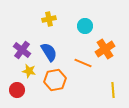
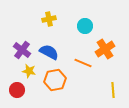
blue semicircle: rotated 30 degrees counterclockwise
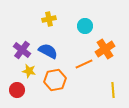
blue semicircle: moved 1 px left, 1 px up
orange line: moved 1 px right, 1 px down; rotated 48 degrees counterclockwise
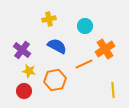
blue semicircle: moved 9 px right, 5 px up
red circle: moved 7 px right, 1 px down
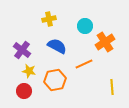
orange cross: moved 7 px up
yellow line: moved 1 px left, 3 px up
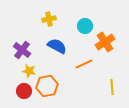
orange hexagon: moved 8 px left, 6 px down
